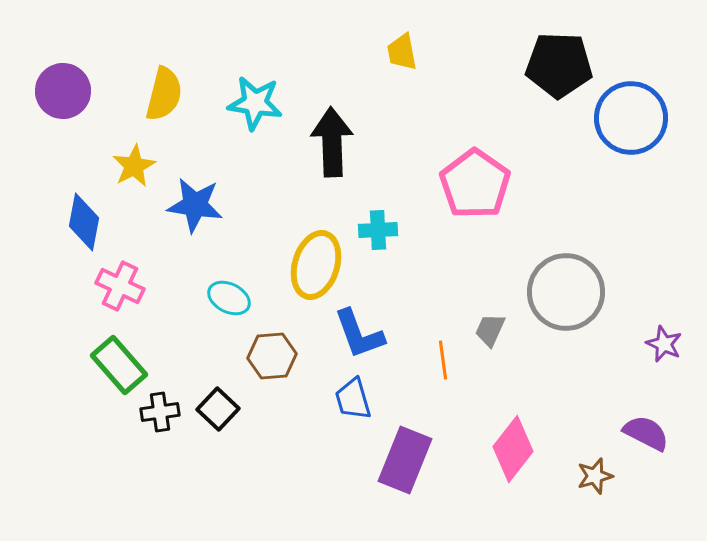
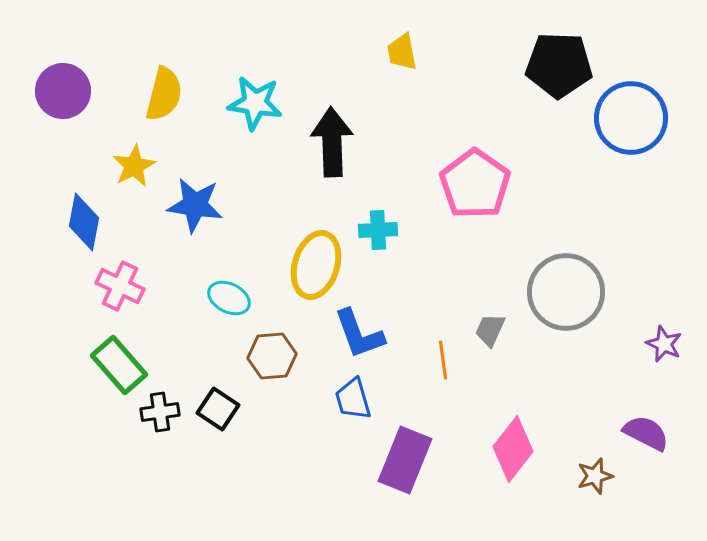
black square: rotated 9 degrees counterclockwise
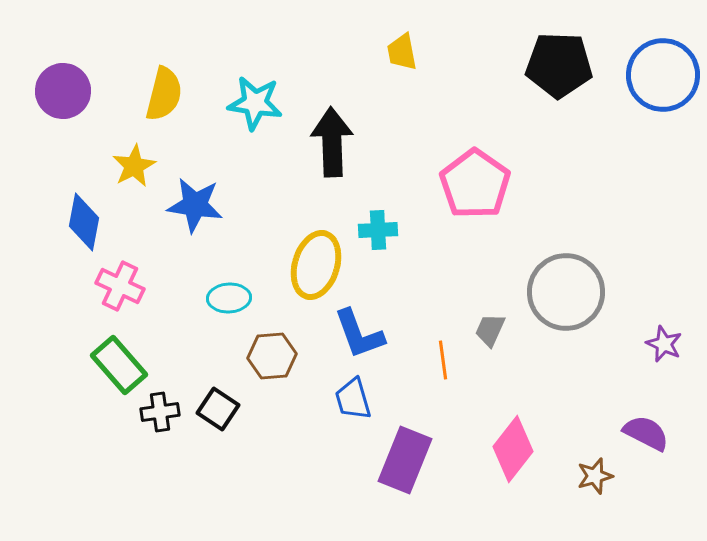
blue circle: moved 32 px right, 43 px up
cyan ellipse: rotated 30 degrees counterclockwise
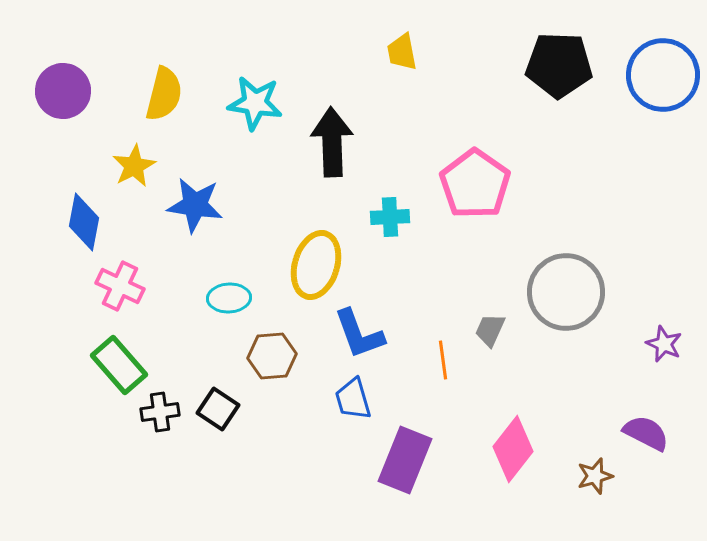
cyan cross: moved 12 px right, 13 px up
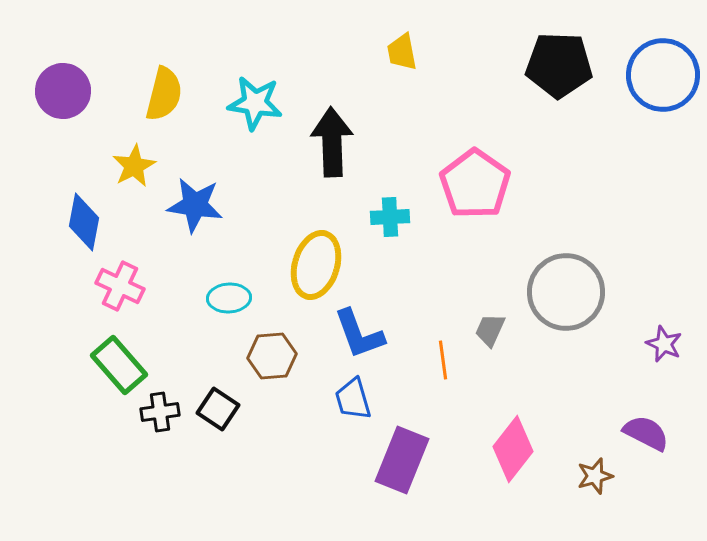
purple rectangle: moved 3 px left
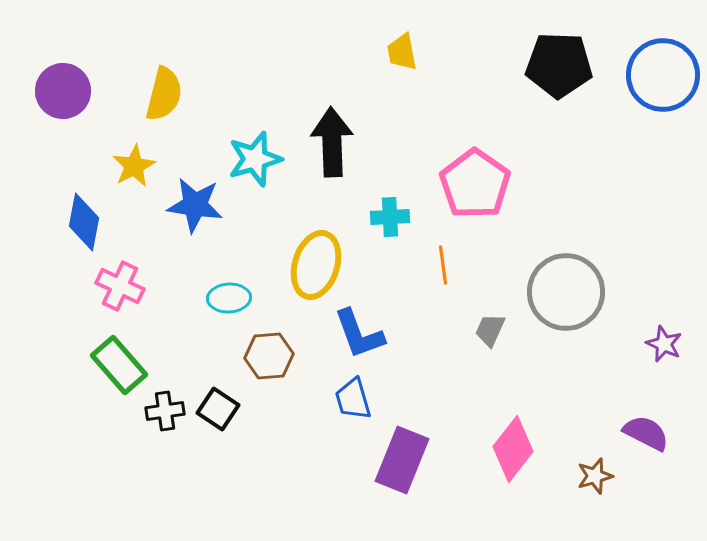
cyan star: moved 56 px down; rotated 24 degrees counterclockwise
brown hexagon: moved 3 px left
orange line: moved 95 px up
black cross: moved 5 px right, 1 px up
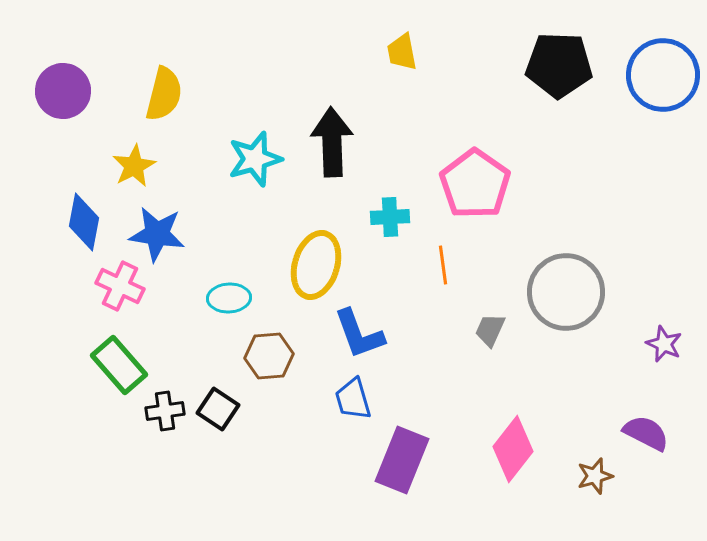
blue star: moved 38 px left, 29 px down
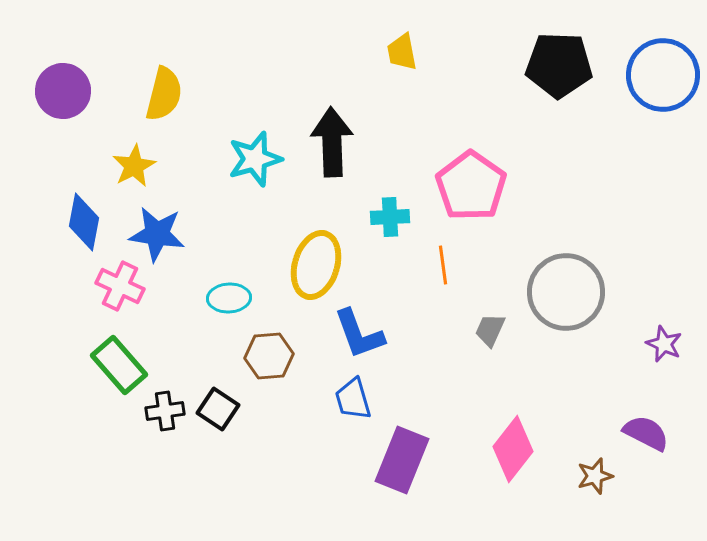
pink pentagon: moved 4 px left, 2 px down
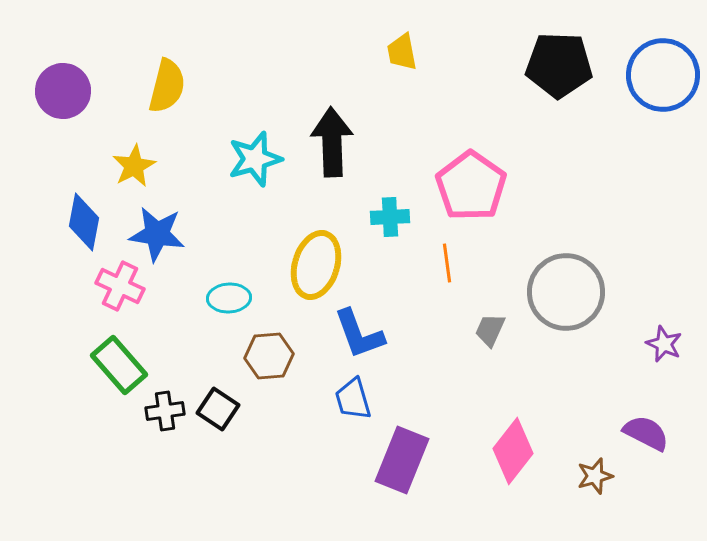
yellow semicircle: moved 3 px right, 8 px up
orange line: moved 4 px right, 2 px up
pink diamond: moved 2 px down
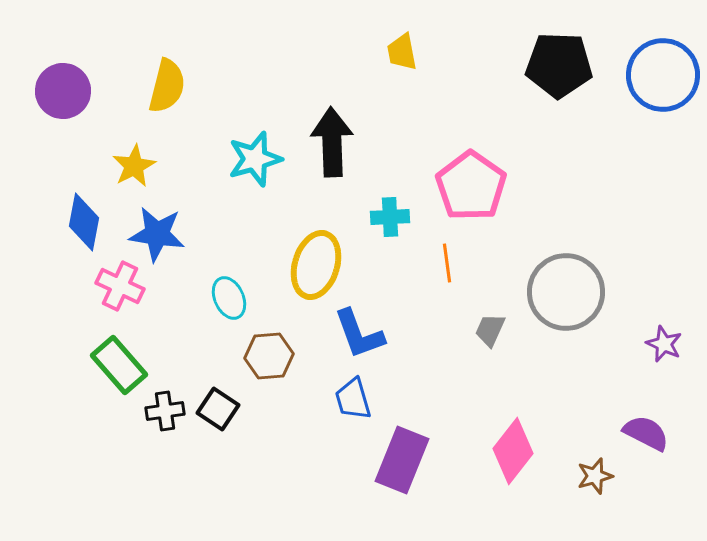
cyan ellipse: rotated 69 degrees clockwise
